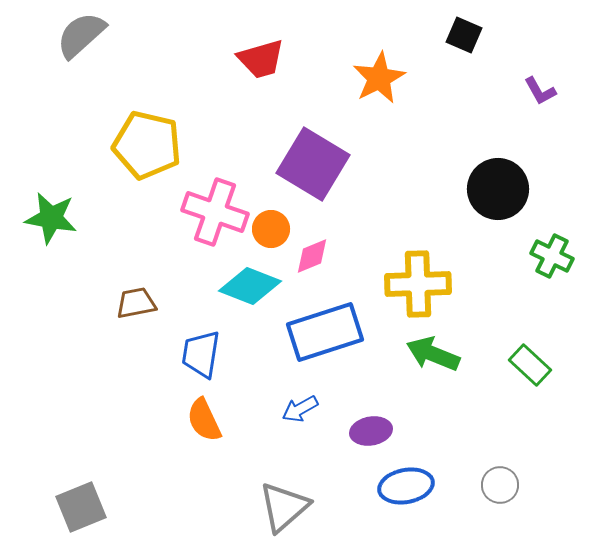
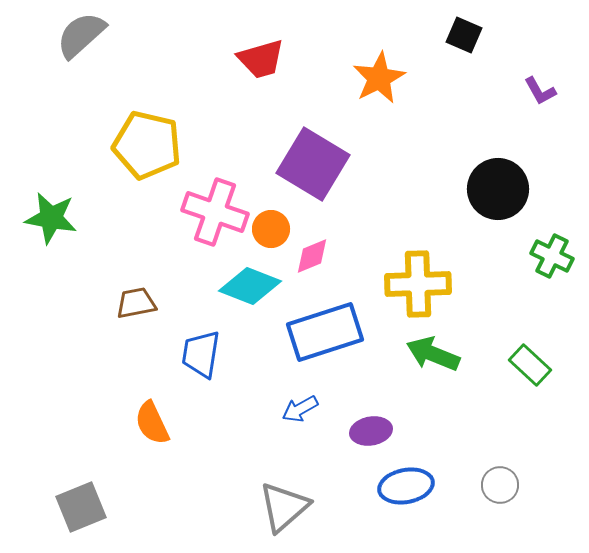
orange semicircle: moved 52 px left, 3 px down
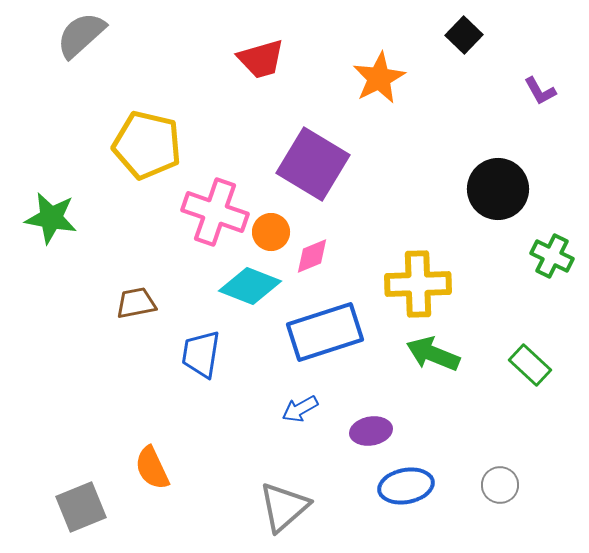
black square: rotated 21 degrees clockwise
orange circle: moved 3 px down
orange semicircle: moved 45 px down
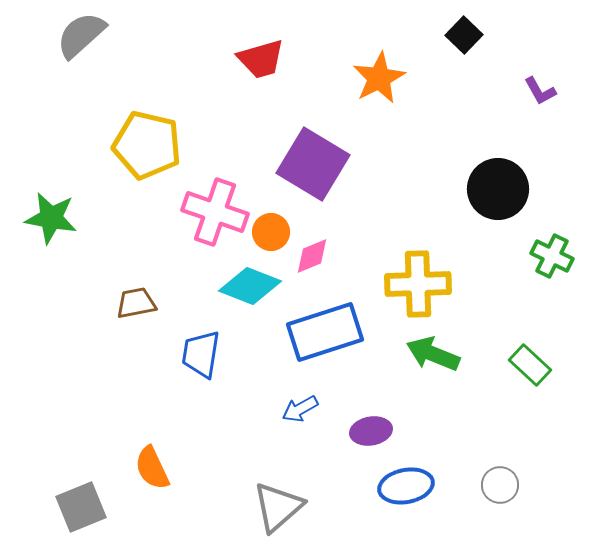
gray triangle: moved 6 px left
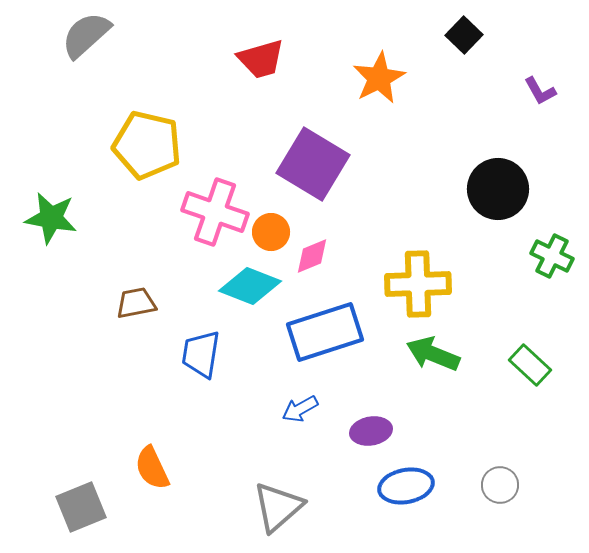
gray semicircle: moved 5 px right
